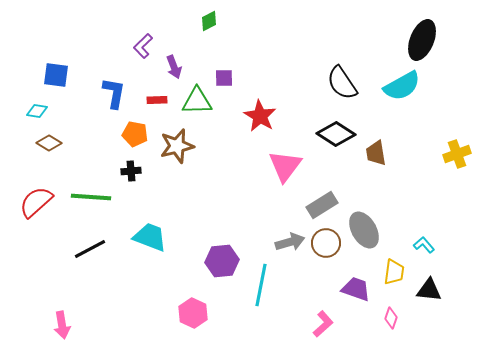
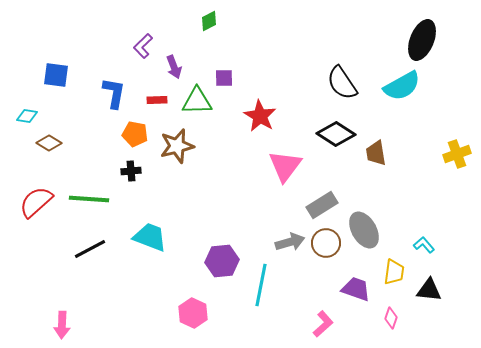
cyan diamond: moved 10 px left, 5 px down
green line: moved 2 px left, 2 px down
pink arrow: rotated 12 degrees clockwise
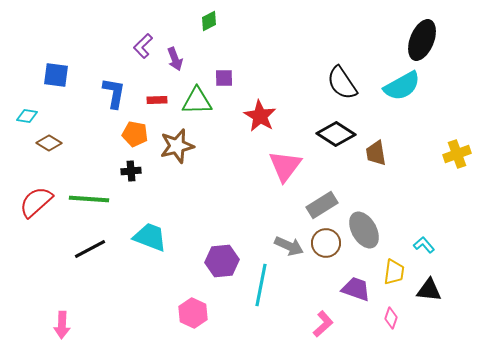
purple arrow: moved 1 px right, 8 px up
gray arrow: moved 1 px left, 4 px down; rotated 40 degrees clockwise
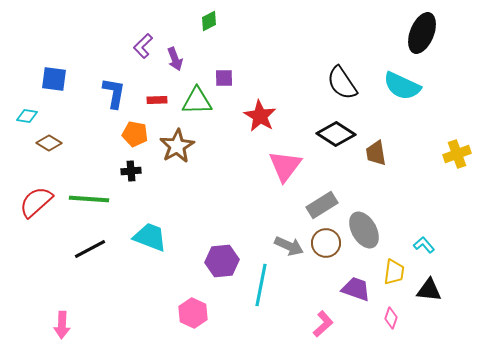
black ellipse: moved 7 px up
blue square: moved 2 px left, 4 px down
cyan semicircle: rotated 54 degrees clockwise
brown star: rotated 16 degrees counterclockwise
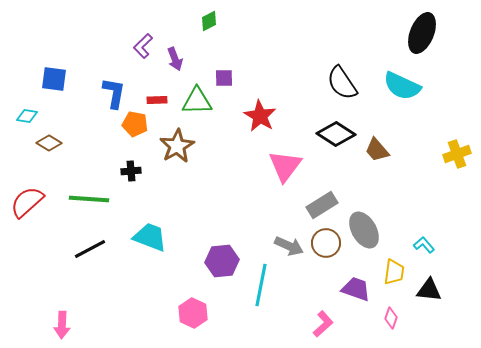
orange pentagon: moved 10 px up
brown trapezoid: moved 1 px right, 3 px up; rotated 32 degrees counterclockwise
red semicircle: moved 9 px left
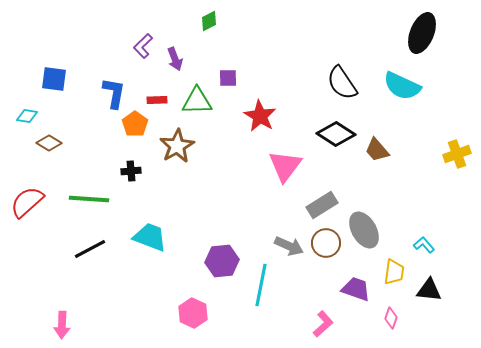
purple square: moved 4 px right
orange pentagon: rotated 25 degrees clockwise
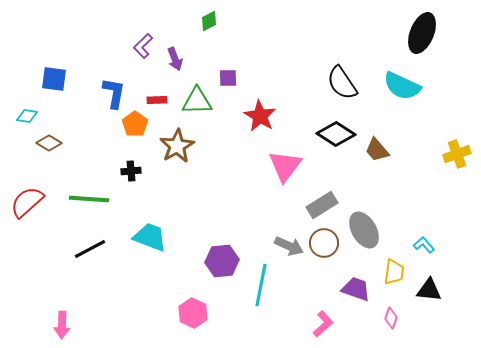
brown circle: moved 2 px left
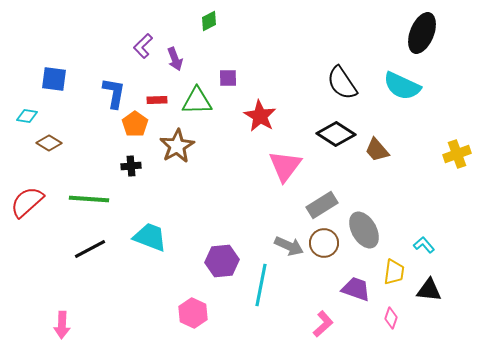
black cross: moved 5 px up
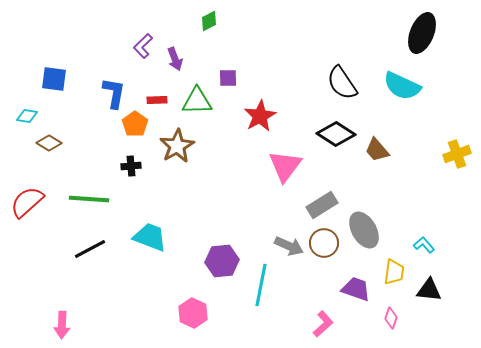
red star: rotated 12 degrees clockwise
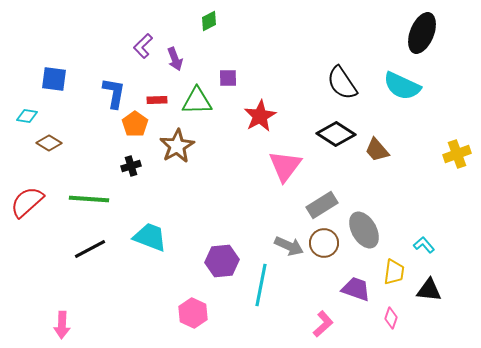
black cross: rotated 12 degrees counterclockwise
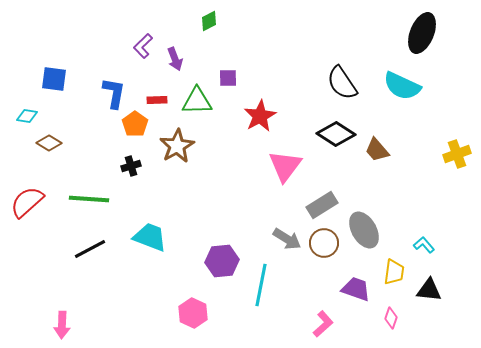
gray arrow: moved 2 px left, 7 px up; rotated 8 degrees clockwise
